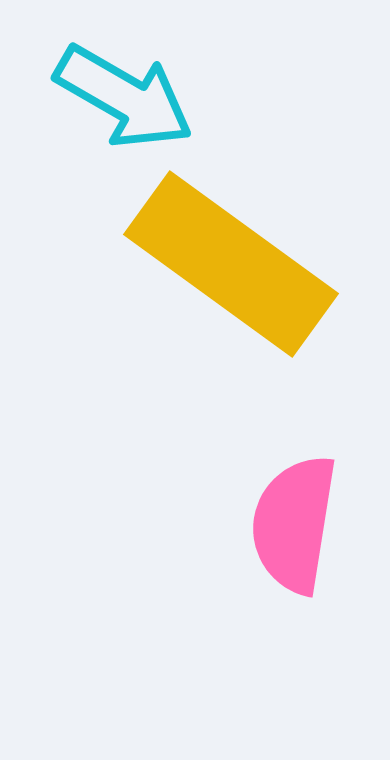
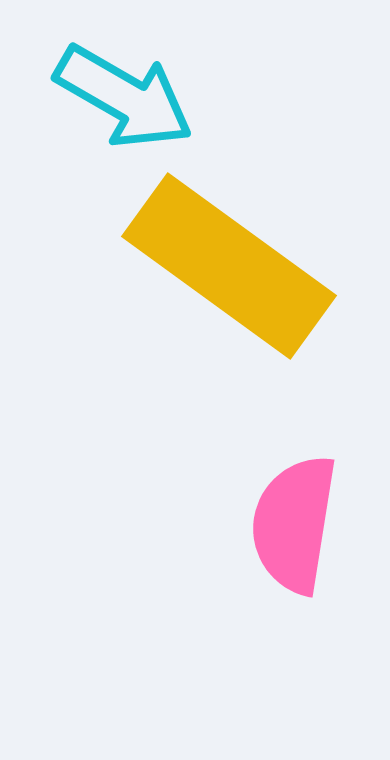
yellow rectangle: moved 2 px left, 2 px down
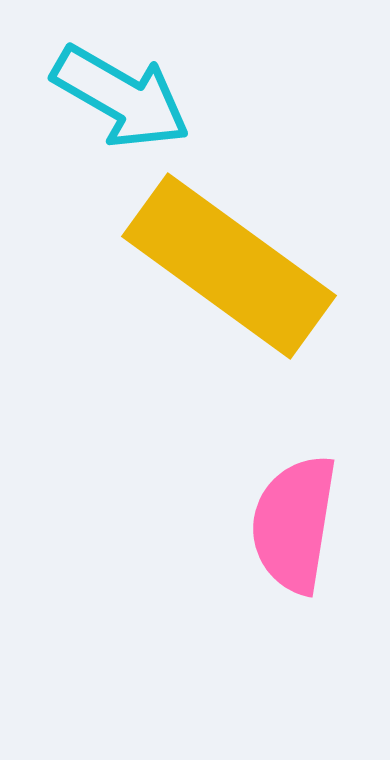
cyan arrow: moved 3 px left
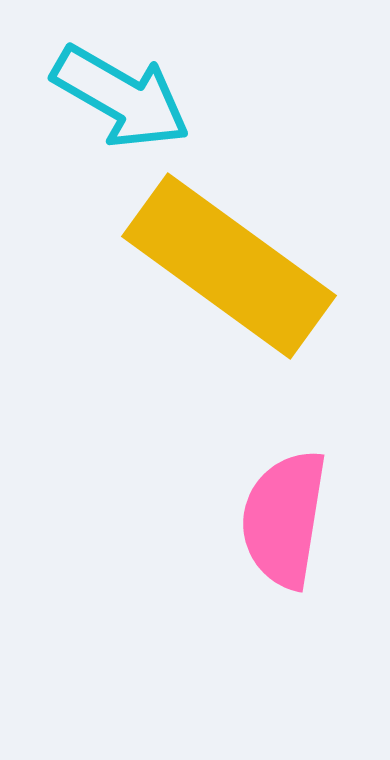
pink semicircle: moved 10 px left, 5 px up
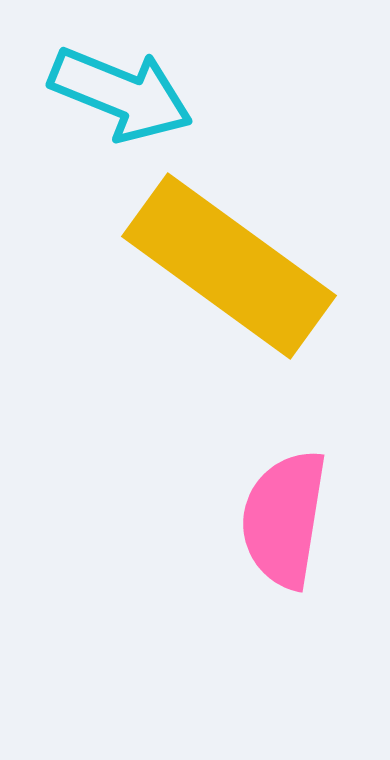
cyan arrow: moved 3 px up; rotated 8 degrees counterclockwise
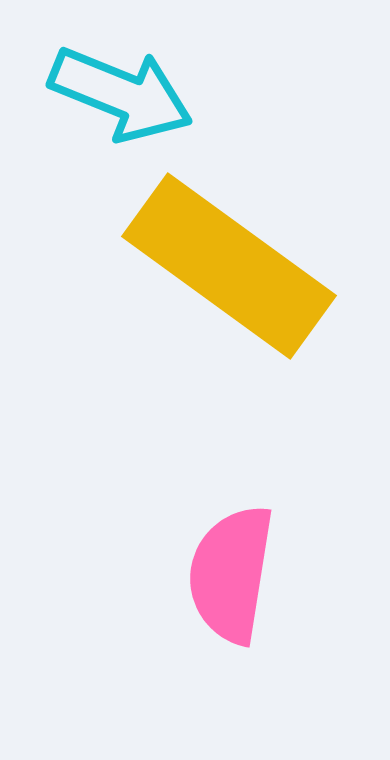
pink semicircle: moved 53 px left, 55 px down
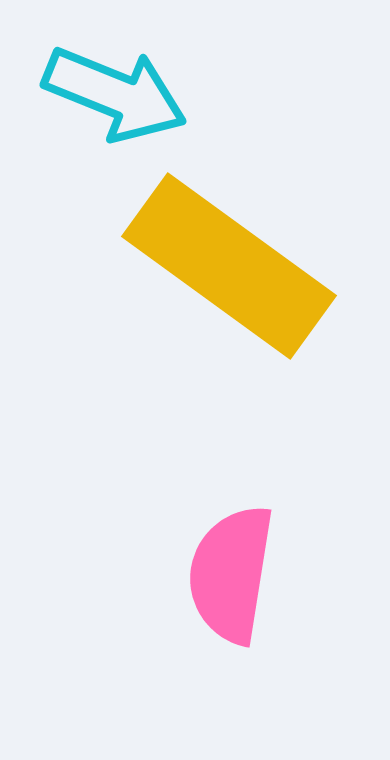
cyan arrow: moved 6 px left
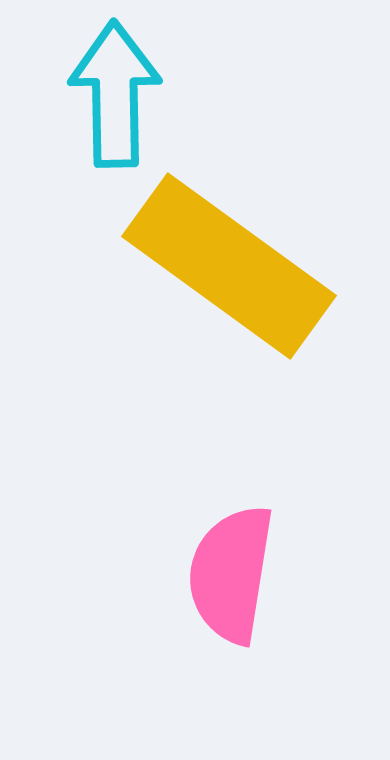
cyan arrow: rotated 113 degrees counterclockwise
